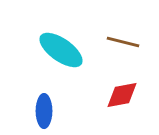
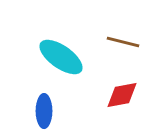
cyan ellipse: moved 7 px down
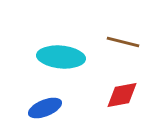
cyan ellipse: rotated 30 degrees counterclockwise
blue ellipse: moved 1 px right, 3 px up; rotated 68 degrees clockwise
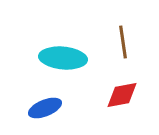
brown line: rotated 68 degrees clockwise
cyan ellipse: moved 2 px right, 1 px down
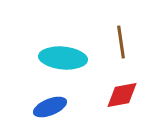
brown line: moved 2 px left
blue ellipse: moved 5 px right, 1 px up
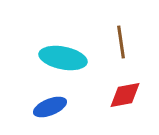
cyan ellipse: rotated 6 degrees clockwise
red diamond: moved 3 px right
